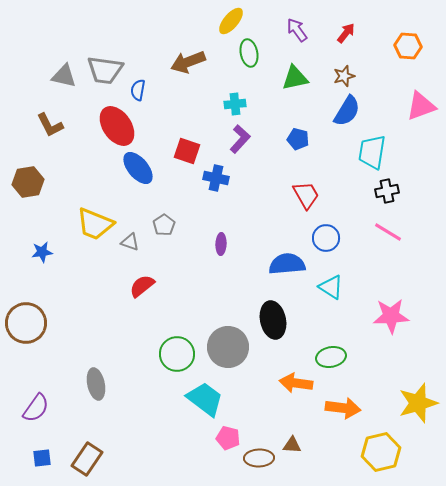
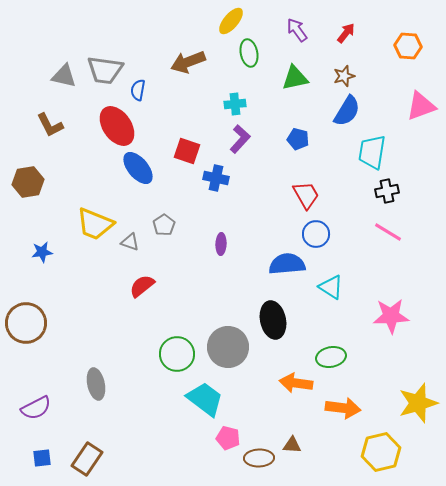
blue circle at (326, 238): moved 10 px left, 4 px up
purple semicircle at (36, 408): rotated 28 degrees clockwise
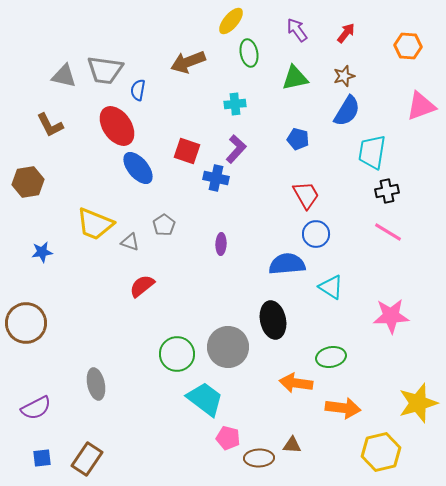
purple L-shape at (240, 139): moved 4 px left, 10 px down
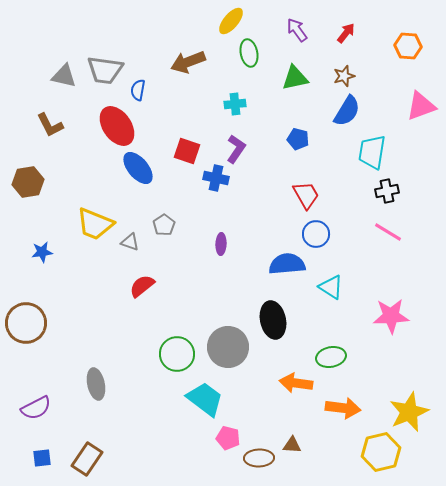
purple L-shape at (236, 149): rotated 8 degrees counterclockwise
yellow star at (418, 403): moved 9 px left, 9 px down; rotated 6 degrees counterclockwise
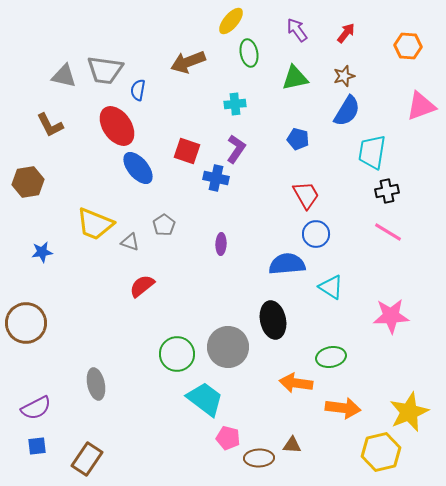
blue square at (42, 458): moved 5 px left, 12 px up
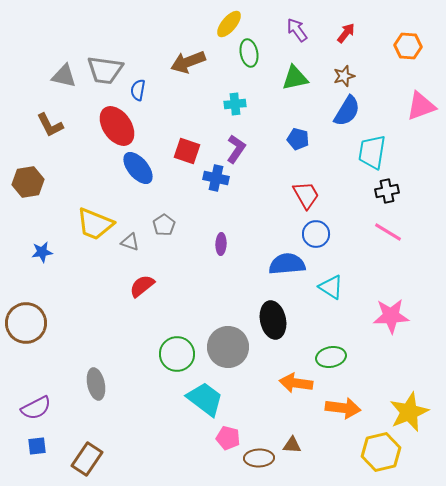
yellow ellipse at (231, 21): moved 2 px left, 3 px down
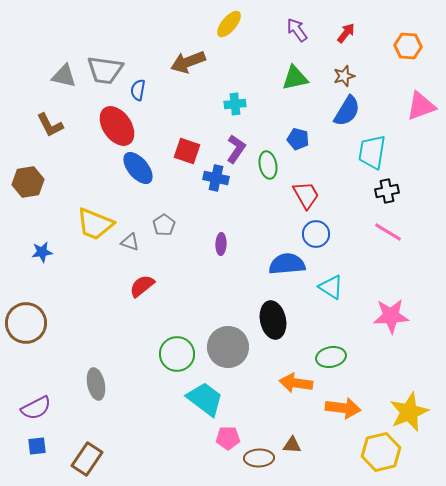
green ellipse at (249, 53): moved 19 px right, 112 px down
pink pentagon at (228, 438): rotated 15 degrees counterclockwise
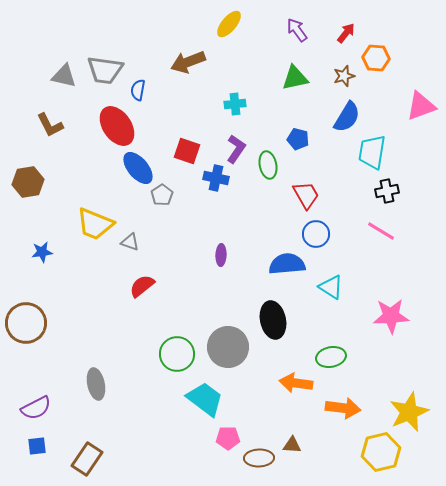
orange hexagon at (408, 46): moved 32 px left, 12 px down
blue semicircle at (347, 111): moved 6 px down
gray pentagon at (164, 225): moved 2 px left, 30 px up
pink line at (388, 232): moved 7 px left, 1 px up
purple ellipse at (221, 244): moved 11 px down
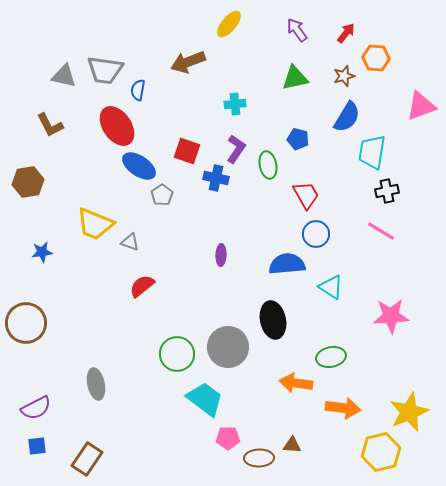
blue ellipse at (138, 168): moved 1 px right, 2 px up; rotated 16 degrees counterclockwise
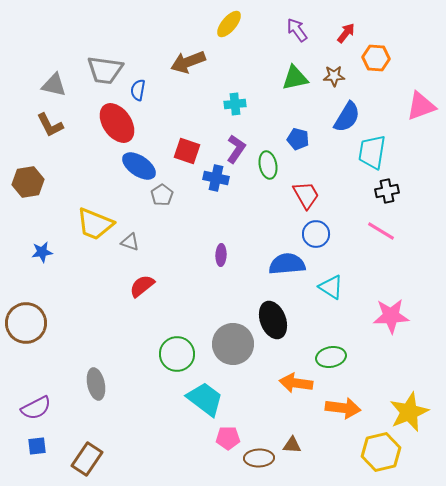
gray triangle at (64, 76): moved 10 px left, 9 px down
brown star at (344, 76): moved 10 px left; rotated 15 degrees clockwise
red ellipse at (117, 126): moved 3 px up
black ellipse at (273, 320): rotated 9 degrees counterclockwise
gray circle at (228, 347): moved 5 px right, 3 px up
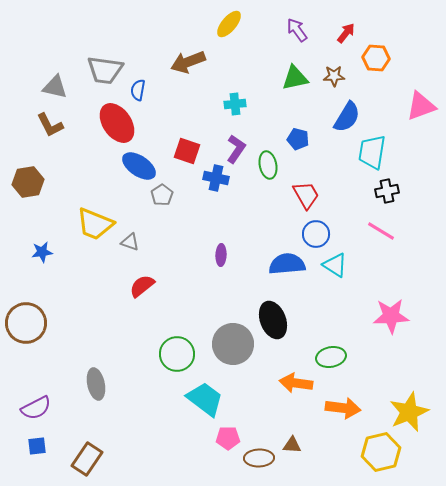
gray triangle at (54, 85): moved 1 px right, 2 px down
cyan triangle at (331, 287): moved 4 px right, 22 px up
